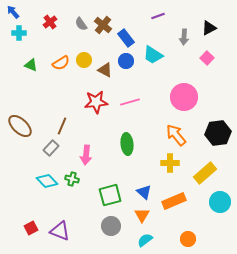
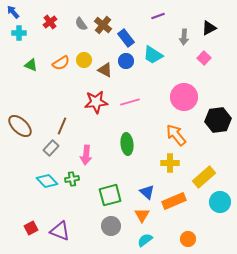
pink square: moved 3 px left
black hexagon: moved 13 px up
yellow rectangle: moved 1 px left, 4 px down
green cross: rotated 24 degrees counterclockwise
blue triangle: moved 3 px right
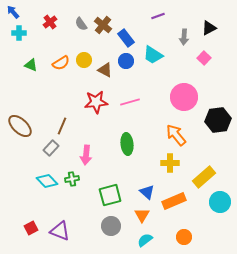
orange circle: moved 4 px left, 2 px up
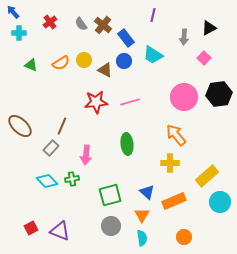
purple line: moved 5 px left, 1 px up; rotated 56 degrees counterclockwise
blue circle: moved 2 px left
black hexagon: moved 1 px right, 26 px up
yellow rectangle: moved 3 px right, 1 px up
cyan semicircle: moved 3 px left, 2 px up; rotated 119 degrees clockwise
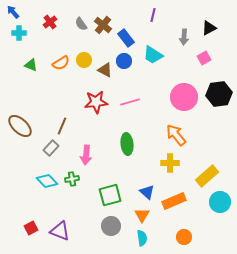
pink square: rotated 16 degrees clockwise
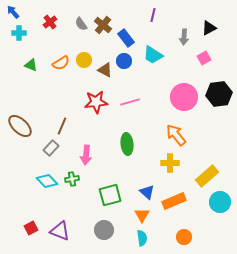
gray circle: moved 7 px left, 4 px down
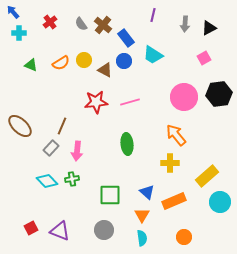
gray arrow: moved 1 px right, 13 px up
pink arrow: moved 9 px left, 4 px up
green square: rotated 15 degrees clockwise
